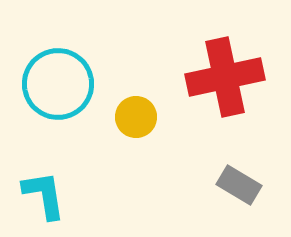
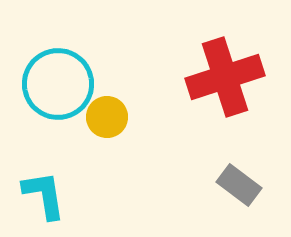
red cross: rotated 6 degrees counterclockwise
yellow circle: moved 29 px left
gray rectangle: rotated 6 degrees clockwise
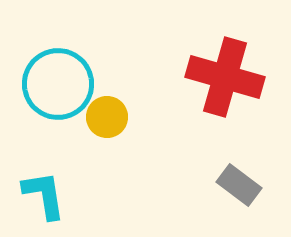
red cross: rotated 34 degrees clockwise
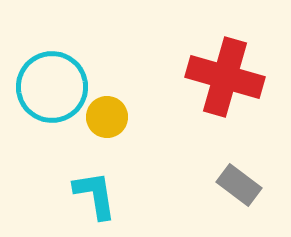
cyan circle: moved 6 px left, 3 px down
cyan L-shape: moved 51 px right
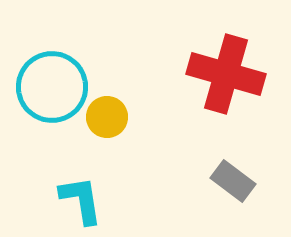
red cross: moved 1 px right, 3 px up
gray rectangle: moved 6 px left, 4 px up
cyan L-shape: moved 14 px left, 5 px down
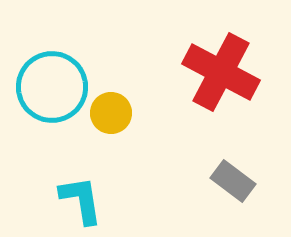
red cross: moved 5 px left, 2 px up; rotated 12 degrees clockwise
yellow circle: moved 4 px right, 4 px up
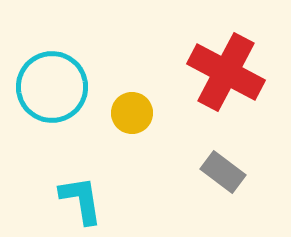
red cross: moved 5 px right
yellow circle: moved 21 px right
gray rectangle: moved 10 px left, 9 px up
